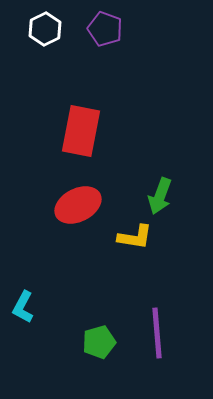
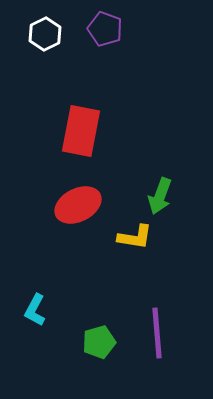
white hexagon: moved 5 px down
cyan L-shape: moved 12 px right, 3 px down
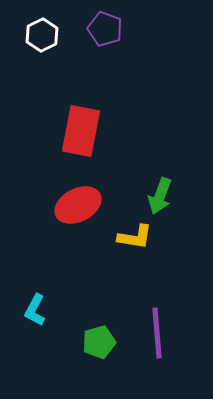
white hexagon: moved 3 px left, 1 px down
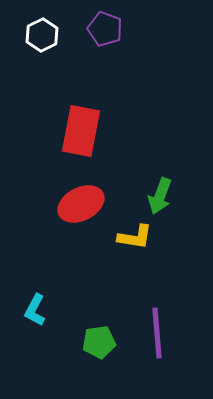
red ellipse: moved 3 px right, 1 px up
green pentagon: rotated 8 degrees clockwise
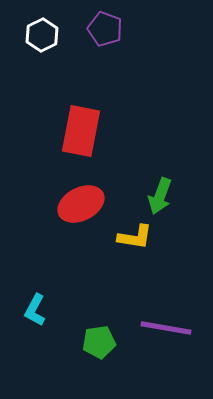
purple line: moved 9 px right, 5 px up; rotated 75 degrees counterclockwise
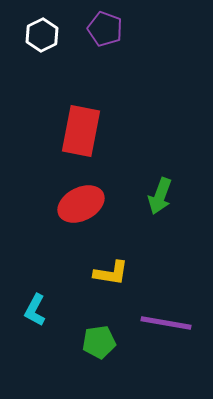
yellow L-shape: moved 24 px left, 36 px down
purple line: moved 5 px up
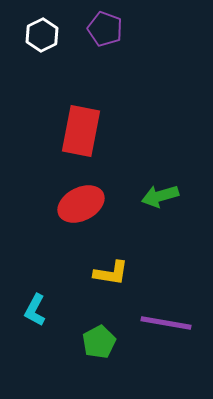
green arrow: rotated 54 degrees clockwise
green pentagon: rotated 20 degrees counterclockwise
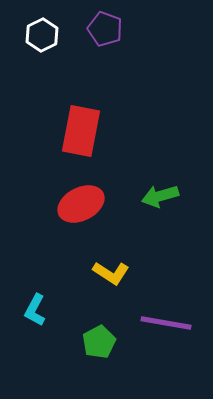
yellow L-shape: rotated 24 degrees clockwise
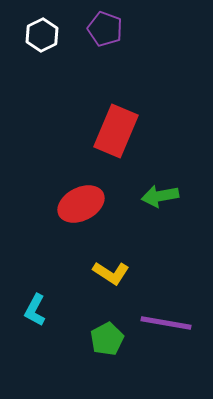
red rectangle: moved 35 px right; rotated 12 degrees clockwise
green arrow: rotated 6 degrees clockwise
green pentagon: moved 8 px right, 3 px up
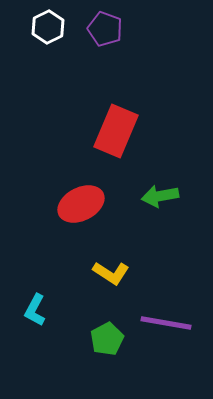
white hexagon: moved 6 px right, 8 px up
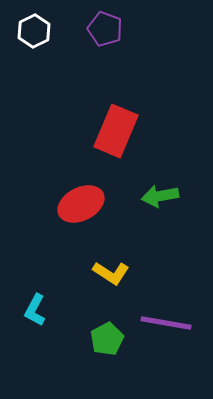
white hexagon: moved 14 px left, 4 px down
